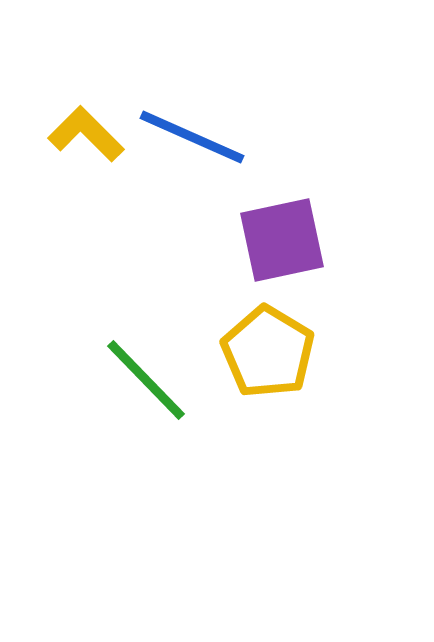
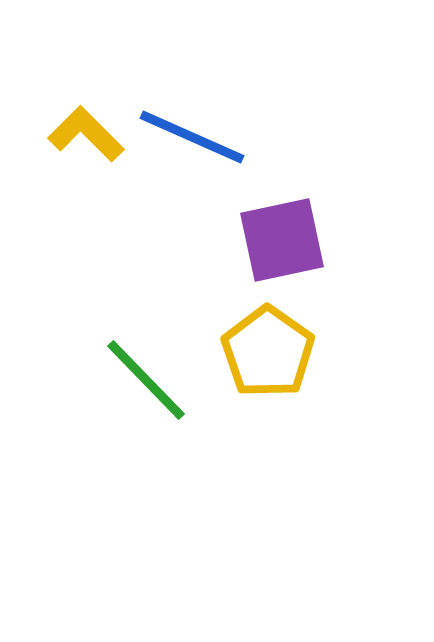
yellow pentagon: rotated 4 degrees clockwise
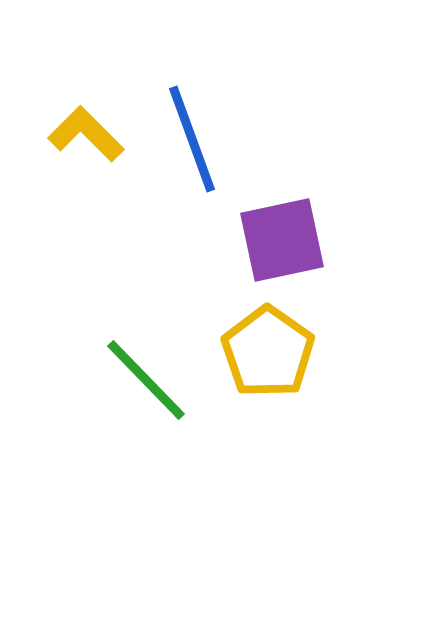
blue line: moved 2 px down; rotated 46 degrees clockwise
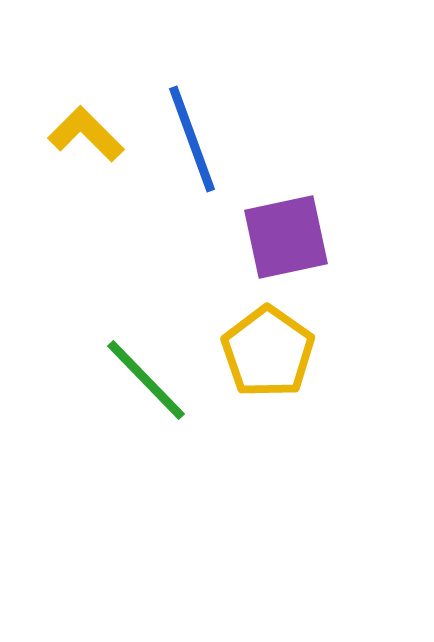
purple square: moved 4 px right, 3 px up
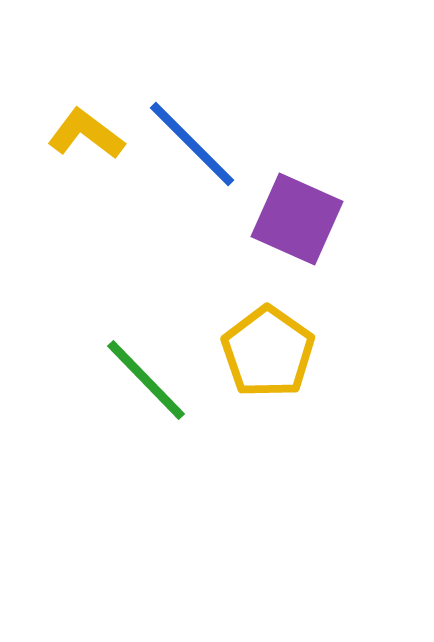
yellow L-shape: rotated 8 degrees counterclockwise
blue line: moved 5 px down; rotated 25 degrees counterclockwise
purple square: moved 11 px right, 18 px up; rotated 36 degrees clockwise
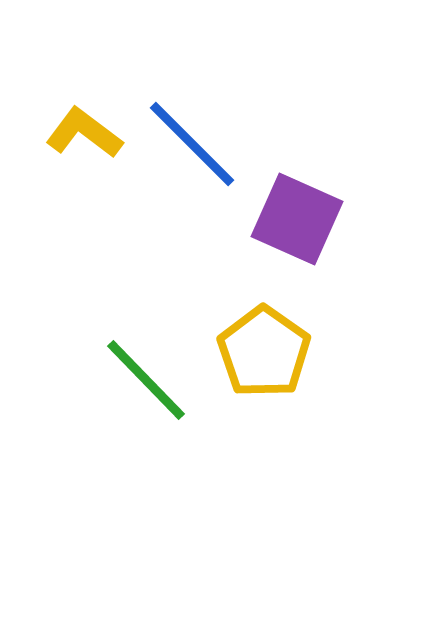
yellow L-shape: moved 2 px left, 1 px up
yellow pentagon: moved 4 px left
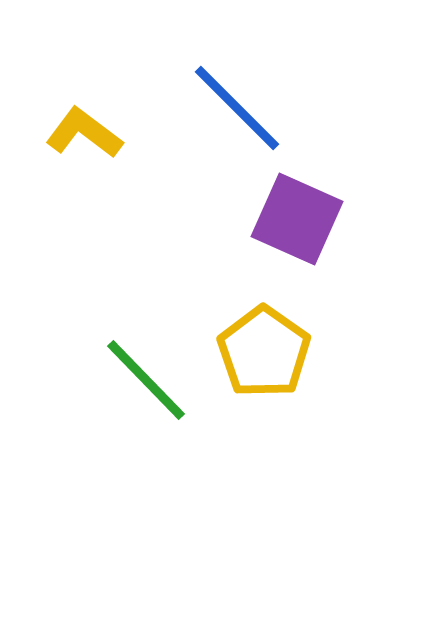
blue line: moved 45 px right, 36 px up
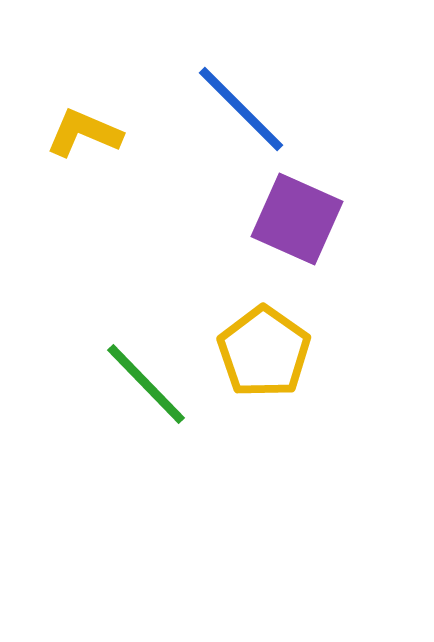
blue line: moved 4 px right, 1 px down
yellow L-shape: rotated 14 degrees counterclockwise
green line: moved 4 px down
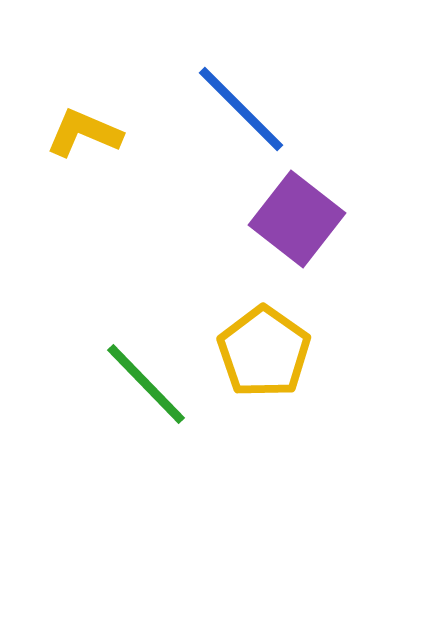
purple square: rotated 14 degrees clockwise
